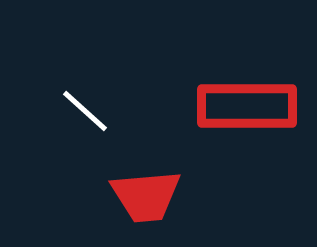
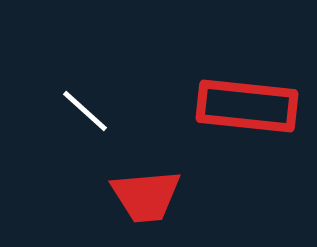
red rectangle: rotated 6 degrees clockwise
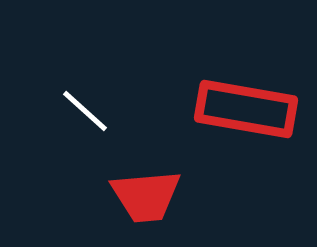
red rectangle: moved 1 px left, 3 px down; rotated 4 degrees clockwise
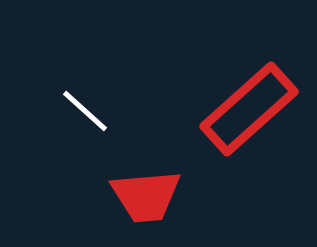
red rectangle: moved 3 px right; rotated 52 degrees counterclockwise
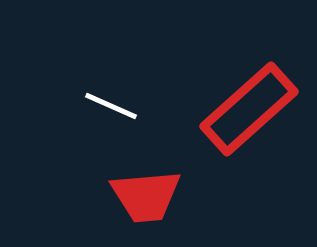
white line: moved 26 px right, 5 px up; rotated 18 degrees counterclockwise
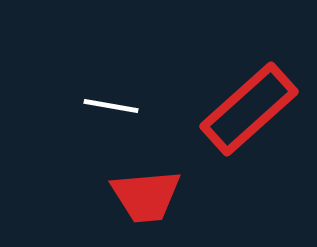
white line: rotated 14 degrees counterclockwise
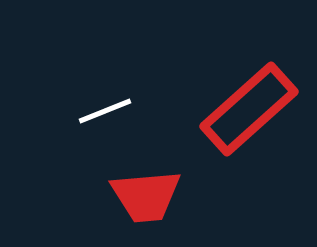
white line: moved 6 px left, 5 px down; rotated 32 degrees counterclockwise
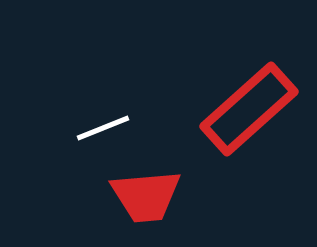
white line: moved 2 px left, 17 px down
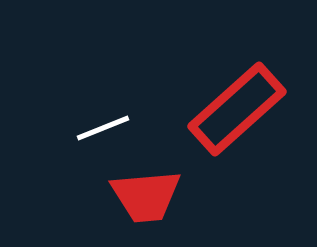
red rectangle: moved 12 px left
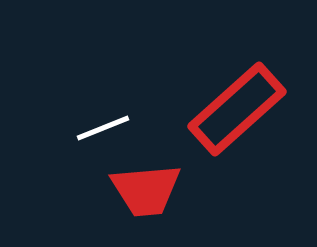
red trapezoid: moved 6 px up
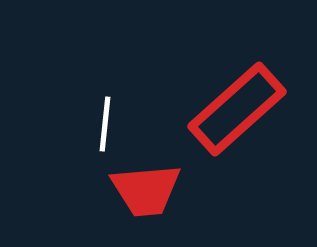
white line: moved 2 px right, 4 px up; rotated 62 degrees counterclockwise
